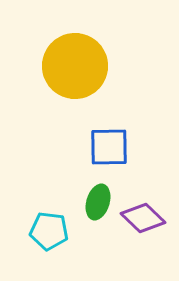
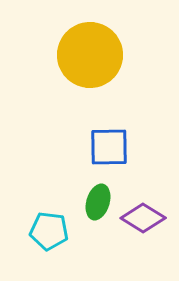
yellow circle: moved 15 px right, 11 px up
purple diamond: rotated 12 degrees counterclockwise
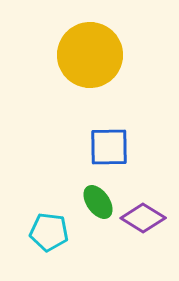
green ellipse: rotated 52 degrees counterclockwise
cyan pentagon: moved 1 px down
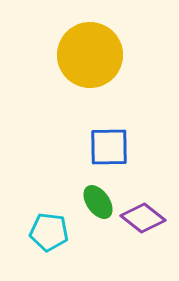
purple diamond: rotated 6 degrees clockwise
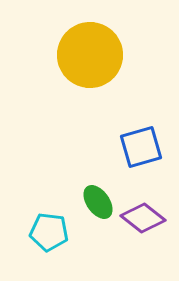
blue square: moved 32 px right; rotated 15 degrees counterclockwise
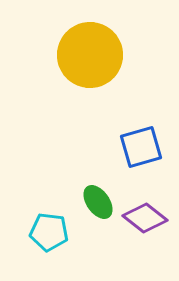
purple diamond: moved 2 px right
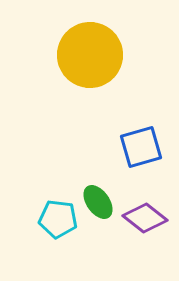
cyan pentagon: moved 9 px right, 13 px up
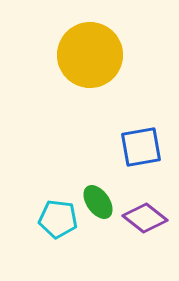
blue square: rotated 6 degrees clockwise
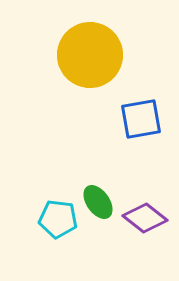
blue square: moved 28 px up
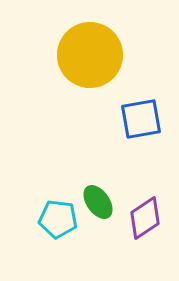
purple diamond: rotated 72 degrees counterclockwise
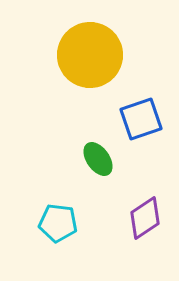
blue square: rotated 9 degrees counterclockwise
green ellipse: moved 43 px up
cyan pentagon: moved 4 px down
